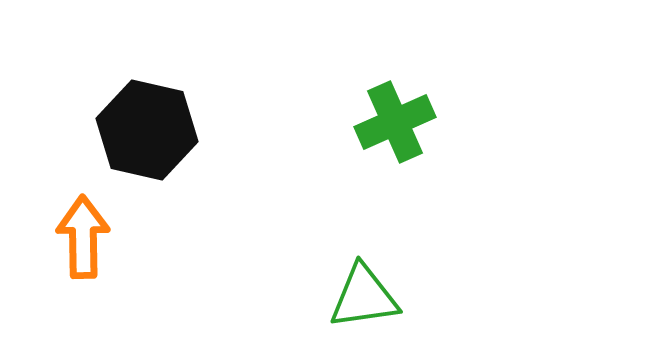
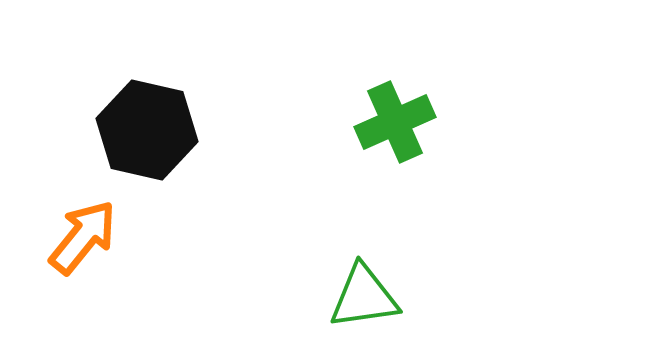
orange arrow: rotated 40 degrees clockwise
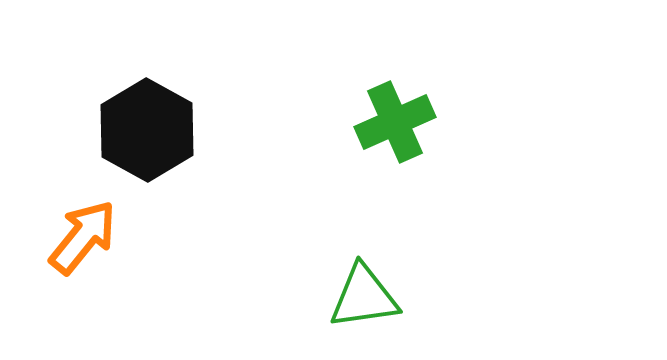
black hexagon: rotated 16 degrees clockwise
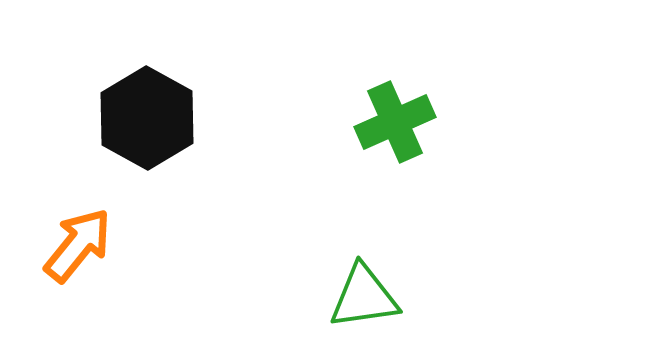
black hexagon: moved 12 px up
orange arrow: moved 5 px left, 8 px down
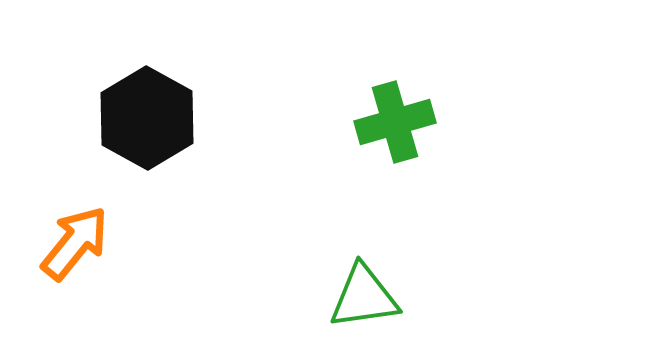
green cross: rotated 8 degrees clockwise
orange arrow: moved 3 px left, 2 px up
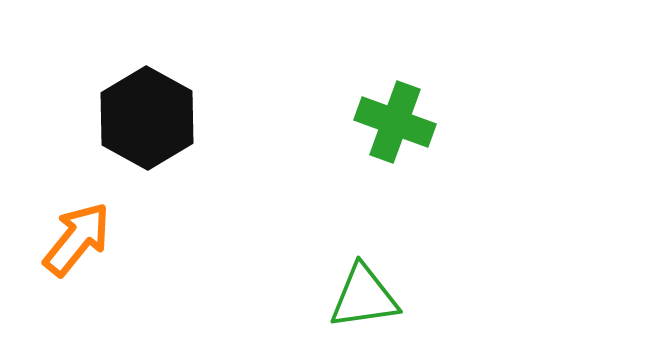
green cross: rotated 36 degrees clockwise
orange arrow: moved 2 px right, 4 px up
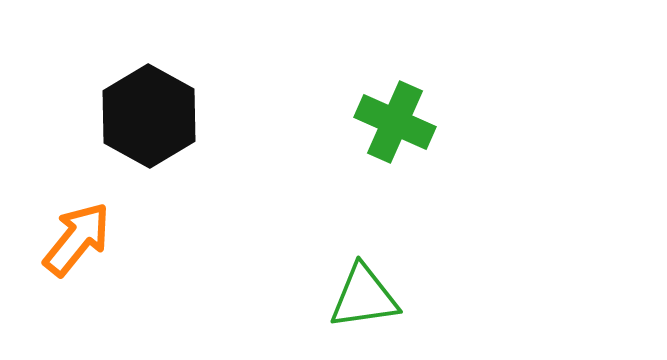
black hexagon: moved 2 px right, 2 px up
green cross: rotated 4 degrees clockwise
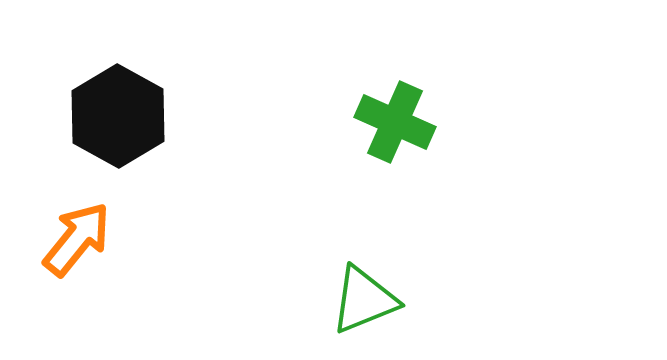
black hexagon: moved 31 px left
green triangle: moved 3 px down; rotated 14 degrees counterclockwise
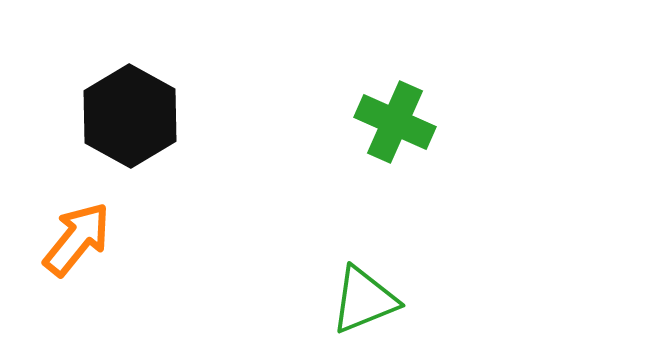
black hexagon: moved 12 px right
